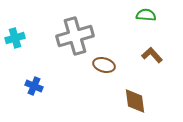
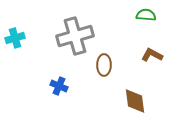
brown L-shape: rotated 20 degrees counterclockwise
brown ellipse: rotated 75 degrees clockwise
blue cross: moved 25 px right
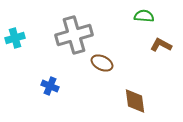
green semicircle: moved 2 px left, 1 px down
gray cross: moved 1 px left, 1 px up
brown L-shape: moved 9 px right, 10 px up
brown ellipse: moved 2 px left, 2 px up; rotated 65 degrees counterclockwise
blue cross: moved 9 px left
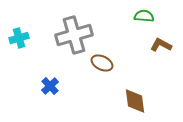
cyan cross: moved 4 px right
blue cross: rotated 24 degrees clockwise
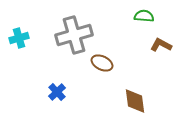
blue cross: moved 7 px right, 6 px down
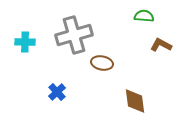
cyan cross: moved 6 px right, 4 px down; rotated 18 degrees clockwise
brown ellipse: rotated 15 degrees counterclockwise
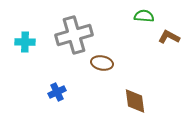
brown L-shape: moved 8 px right, 8 px up
blue cross: rotated 18 degrees clockwise
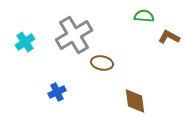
gray cross: rotated 15 degrees counterclockwise
cyan cross: rotated 36 degrees counterclockwise
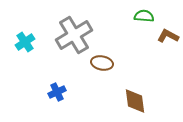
brown L-shape: moved 1 px left, 1 px up
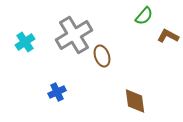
green semicircle: rotated 126 degrees clockwise
brown ellipse: moved 7 px up; rotated 60 degrees clockwise
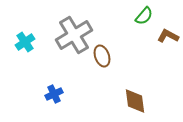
blue cross: moved 3 px left, 2 px down
